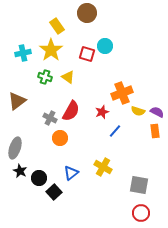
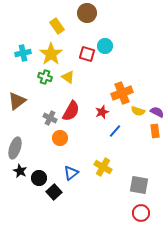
yellow star: moved 4 px down
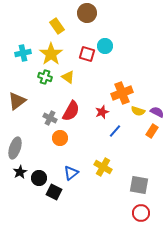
orange rectangle: moved 3 px left; rotated 40 degrees clockwise
black star: moved 1 px down; rotated 16 degrees clockwise
black square: rotated 21 degrees counterclockwise
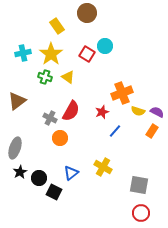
red square: rotated 14 degrees clockwise
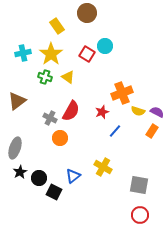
blue triangle: moved 2 px right, 3 px down
red circle: moved 1 px left, 2 px down
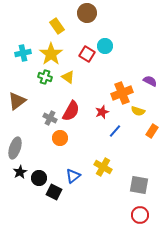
purple semicircle: moved 7 px left, 31 px up
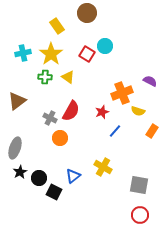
green cross: rotated 16 degrees counterclockwise
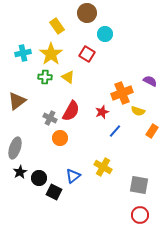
cyan circle: moved 12 px up
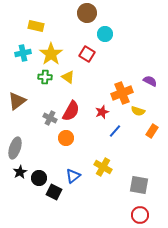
yellow rectangle: moved 21 px left; rotated 42 degrees counterclockwise
orange circle: moved 6 px right
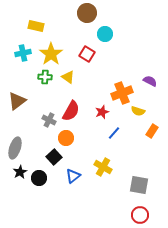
gray cross: moved 1 px left, 2 px down
blue line: moved 1 px left, 2 px down
black square: moved 35 px up; rotated 21 degrees clockwise
